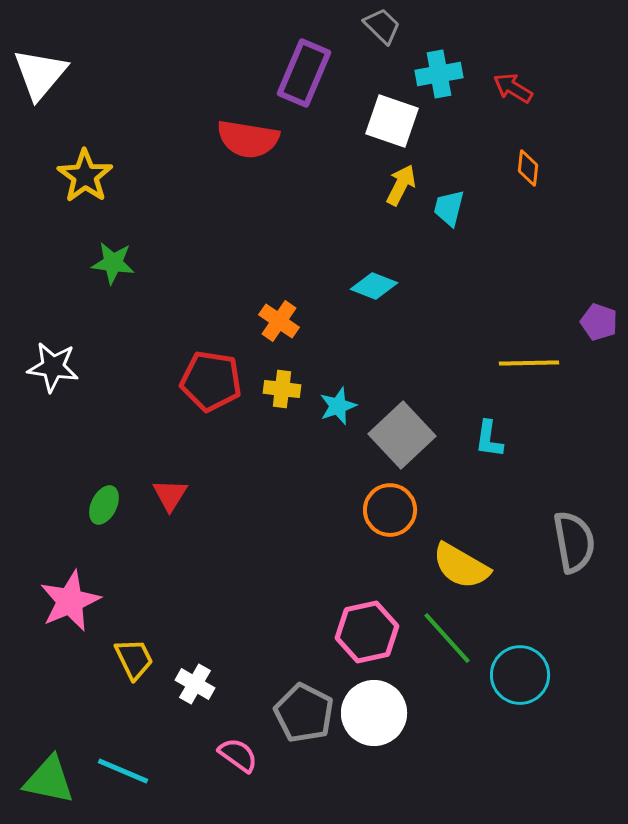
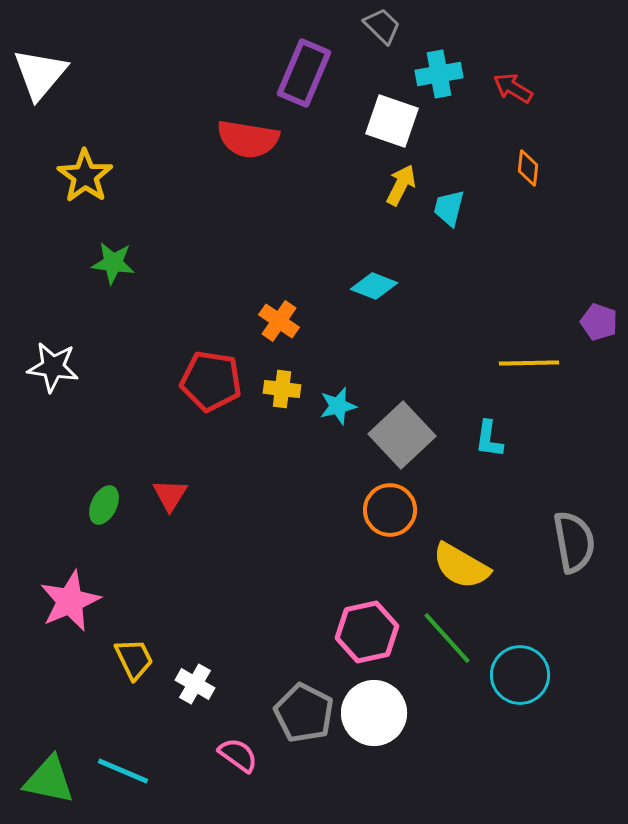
cyan star: rotated 6 degrees clockwise
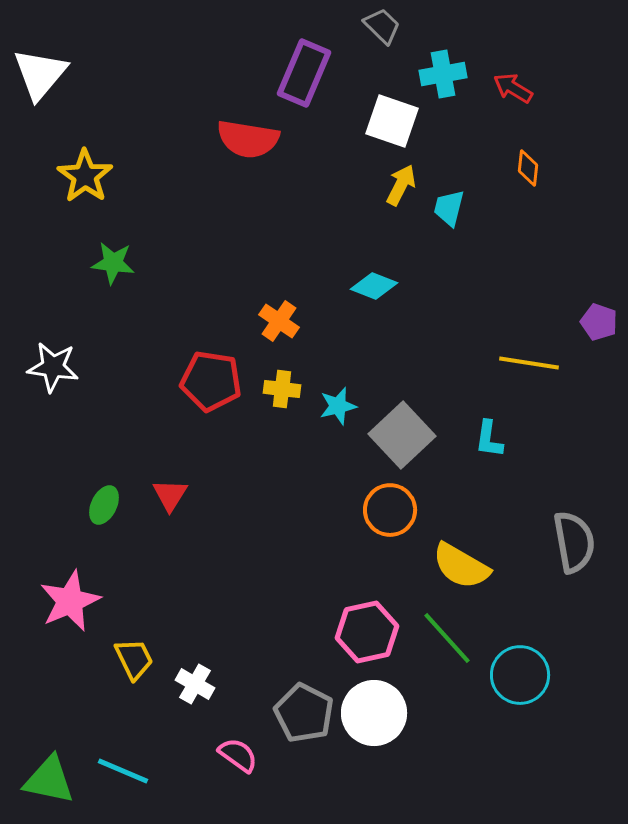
cyan cross: moved 4 px right
yellow line: rotated 10 degrees clockwise
